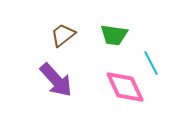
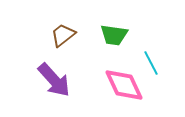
purple arrow: moved 2 px left
pink diamond: moved 1 px left, 2 px up
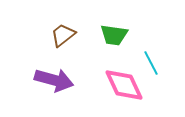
purple arrow: rotated 33 degrees counterclockwise
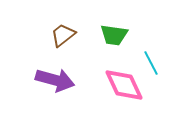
purple arrow: moved 1 px right
